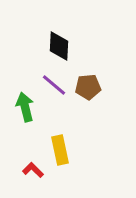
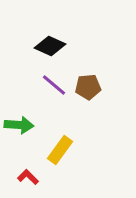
black diamond: moved 9 px left; rotated 68 degrees counterclockwise
green arrow: moved 6 px left, 18 px down; rotated 108 degrees clockwise
yellow rectangle: rotated 48 degrees clockwise
red L-shape: moved 5 px left, 7 px down
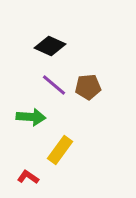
green arrow: moved 12 px right, 8 px up
red L-shape: rotated 10 degrees counterclockwise
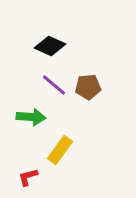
red L-shape: rotated 50 degrees counterclockwise
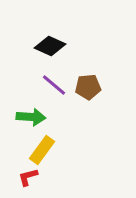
yellow rectangle: moved 18 px left
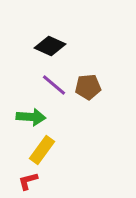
red L-shape: moved 4 px down
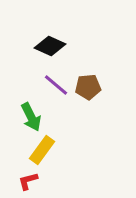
purple line: moved 2 px right
green arrow: rotated 60 degrees clockwise
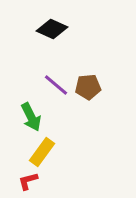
black diamond: moved 2 px right, 17 px up
yellow rectangle: moved 2 px down
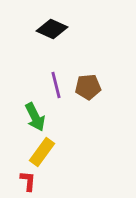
purple line: rotated 36 degrees clockwise
green arrow: moved 4 px right
red L-shape: rotated 110 degrees clockwise
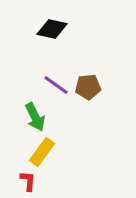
black diamond: rotated 12 degrees counterclockwise
purple line: rotated 40 degrees counterclockwise
